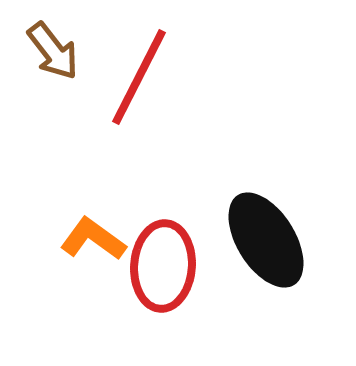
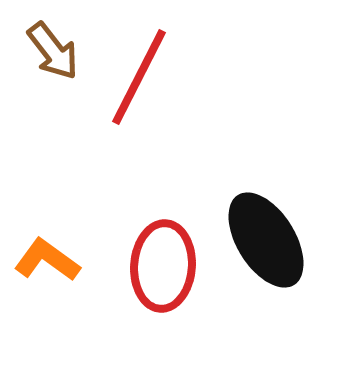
orange L-shape: moved 46 px left, 21 px down
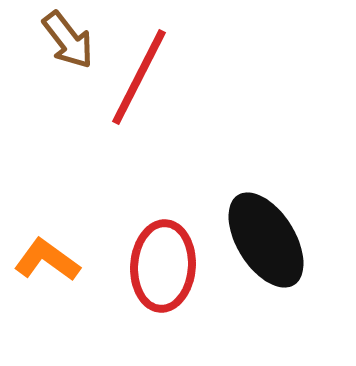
brown arrow: moved 15 px right, 11 px up
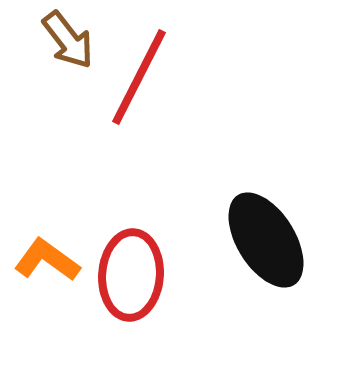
red ellipse: moved 32 px left, 9 px down
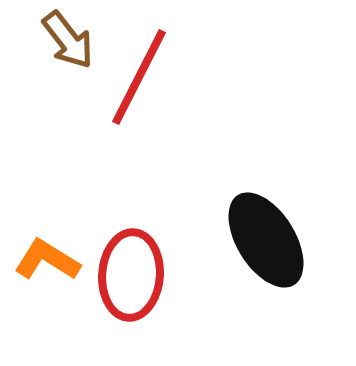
orange L-shape: rotated 4 degrees counterclockwise
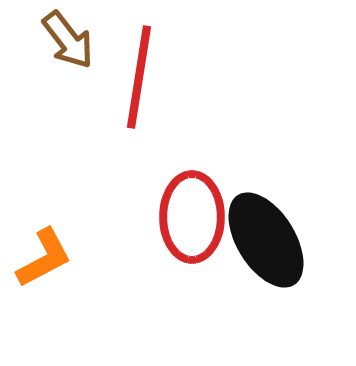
red line: rotated 18 degrees counterclockwise
orange L-shape: moved 3 px left, 2 px up; rotated 120 degrees clockwise
red ellipse: moved 61 px right, 58 px up; rotated 4 degrees counterclockwise
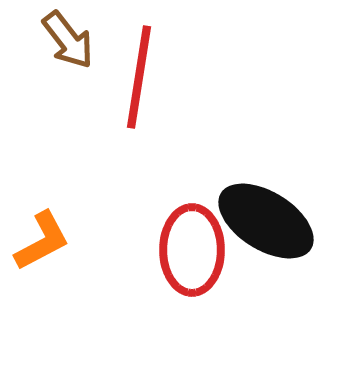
red ellipse: moved 33 px down
black ellipse: moved 19 px up; rotated 26 degrees counterclockwise
orange L-shape: moved 2 px left, 17 px up
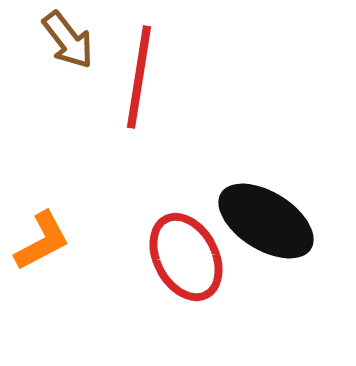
red ellipse: moved 6 px left, 7 px down; rotated 28 degrees counterclockwise
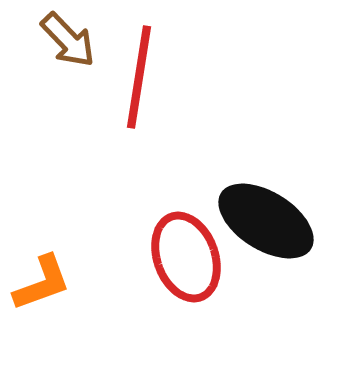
brown arrow: rotated 6 degrees counterclockwise
orange L-shape: moved 42 px down; rotated 8 degrees clockwise
red ellipse: rotated 8 degrees clockwise
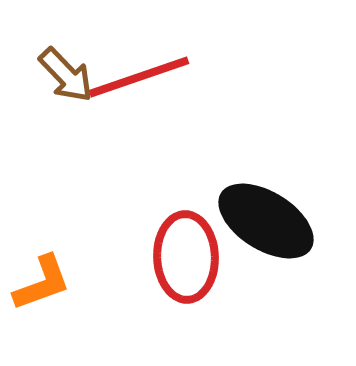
brown arrow: moved 2 px left, 35 px down
red line: rotated 62 degrees clockwise
red ellipse: rotated 18 degrees clockwise
